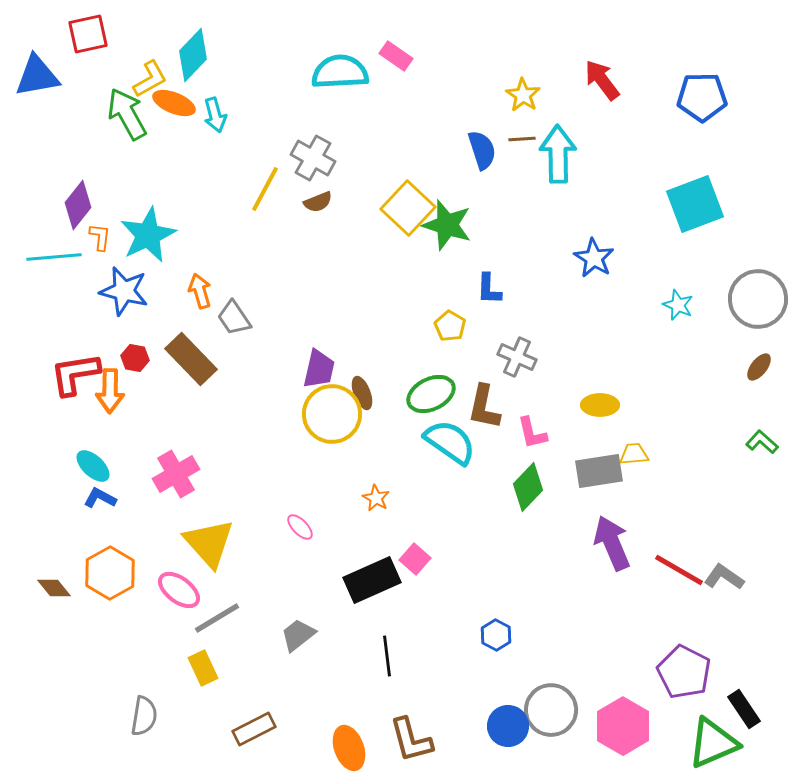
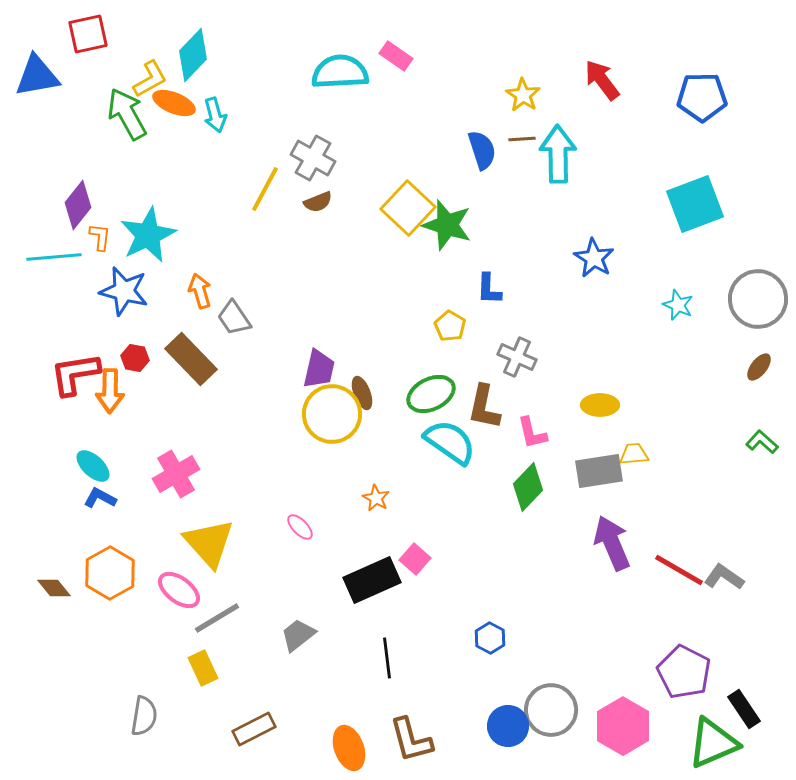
blue hexagon at (496, 635): moved 6 px left, 3 px down
black line at (387, 656): moved 2 px down
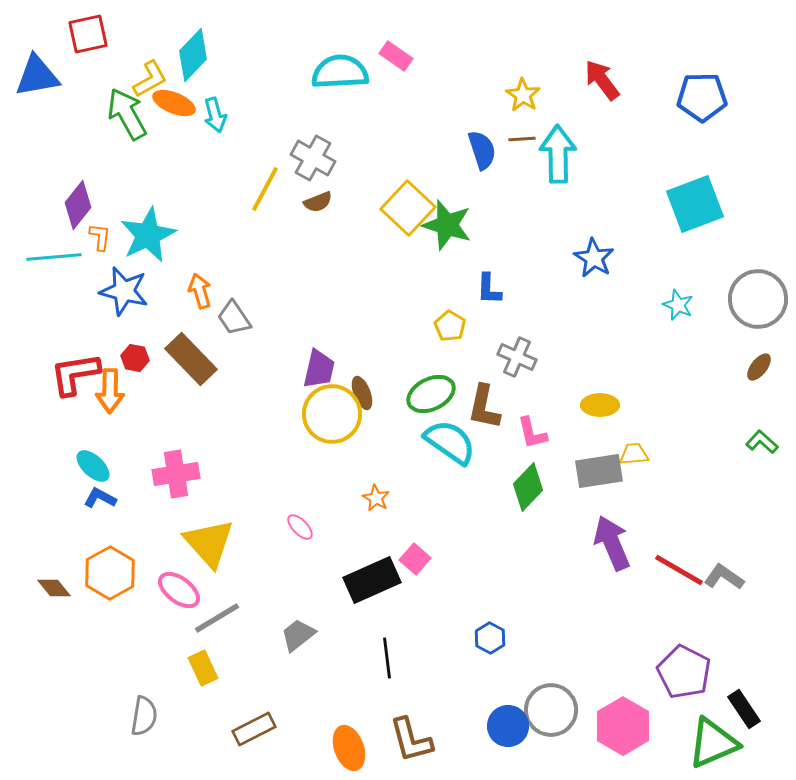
pink cross at (176, 474): rotated 21 degrees clockwise
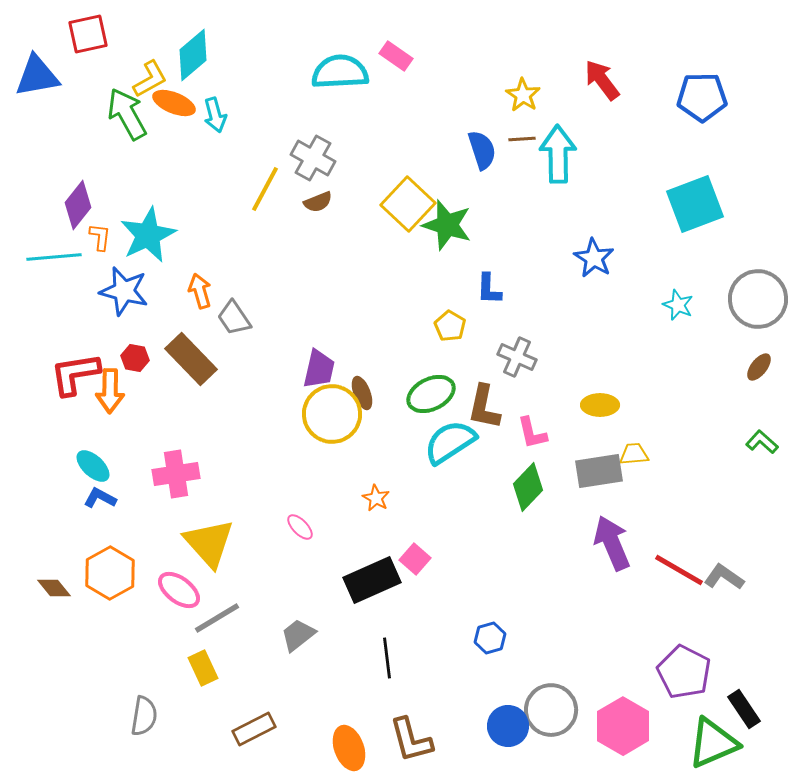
cyan diamond at (193, 55): rotated 6 degrees clockwise
yellow square at (408, 208): moved 4 px up
cyan semicircle at (450, 442): rotated 68 degrees counterclockwise
blue hexagon at (490, 638): rotated 16 degrees clockwise
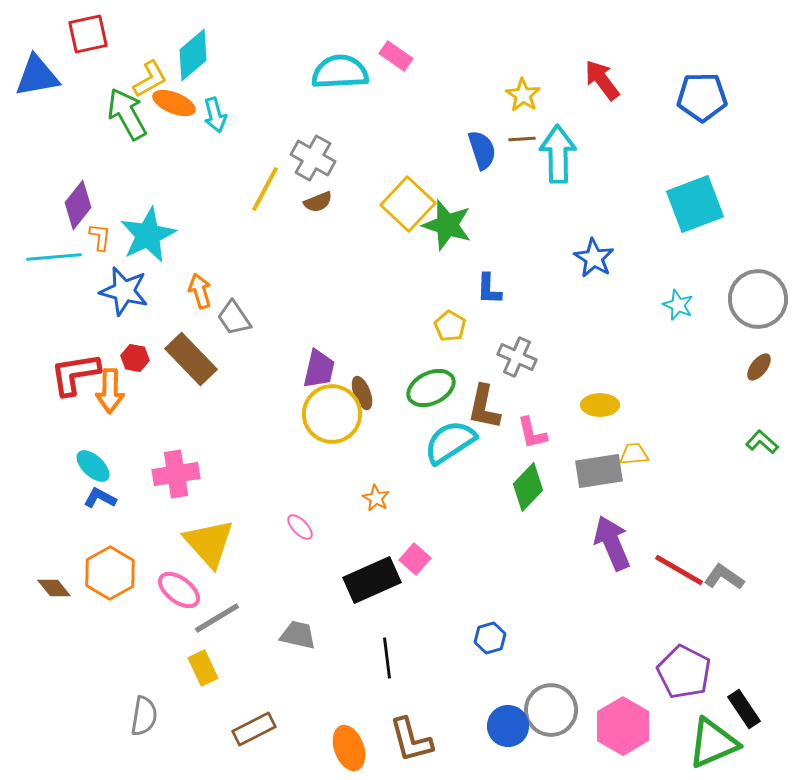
green ellipse at (431, 394): moved 6 px up
gray trapezoid at (298, 635): rotated 51 degrees clockwise
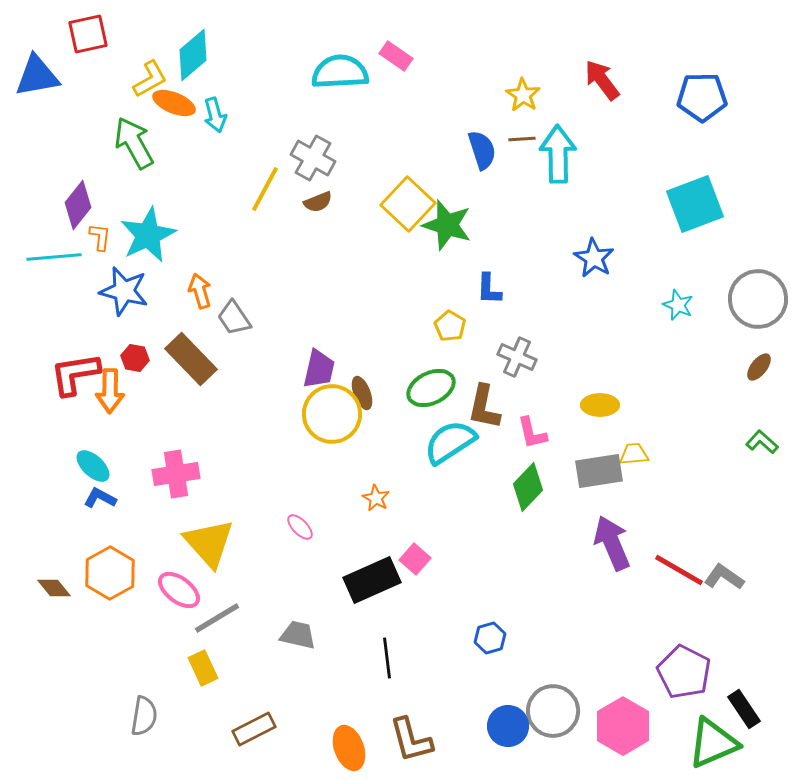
green arrow at (127, 114): moved 7 px right, 29 px down
gray circle at (551, 710): moved 2 px right, 1 px down
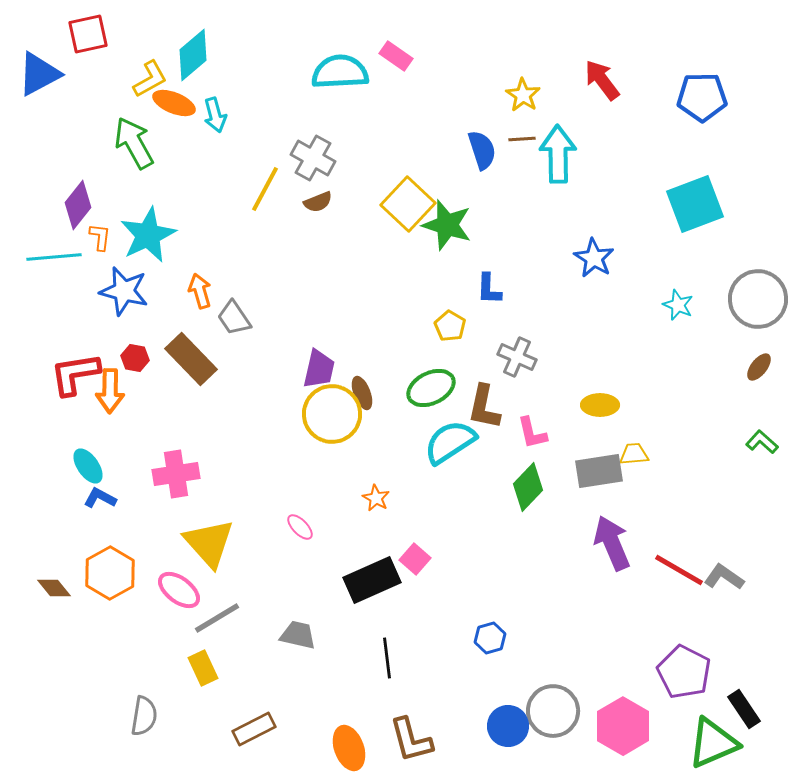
blue triangle at (37, 76): moved 2 px right, 2 px up; rotated 18 degrees counterclockwise
cyan ellipse at (93, 466): moved 5 px left; rotated 12 degrees clockwise
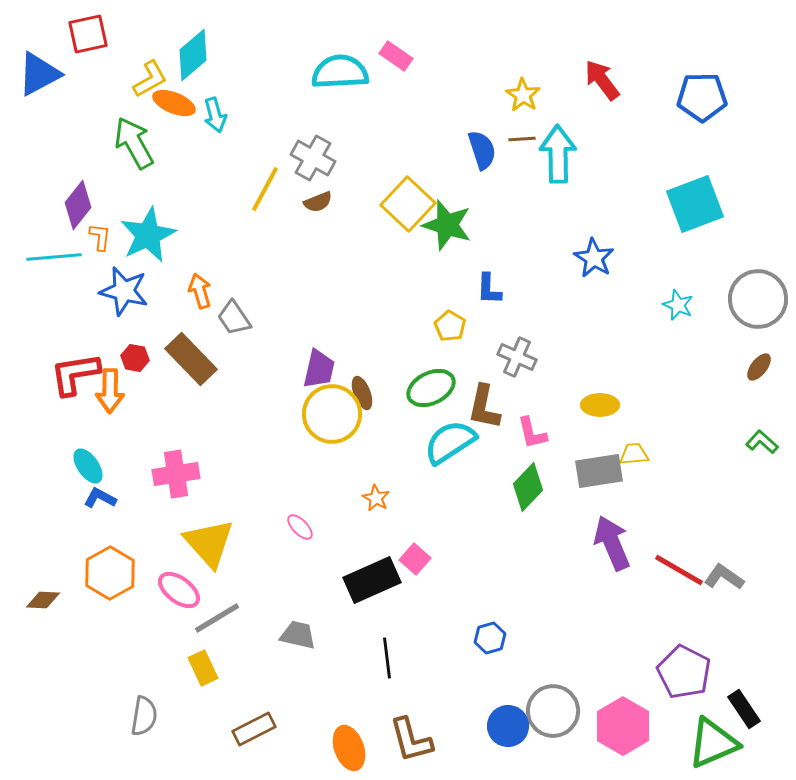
brown diamond at (54, 588): moved 11 px left, 12 px down; rotated 48 degrees counterclockwise
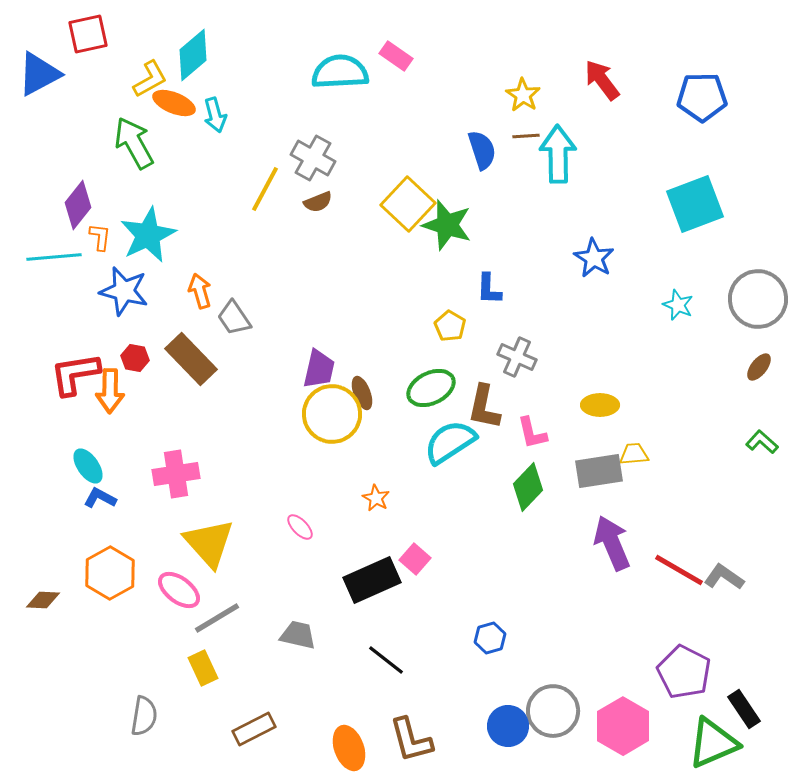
brown line at (522, 139): moved 4 px right, 3 px up
black line at (387, 658): moved 1 px left, 2 px down; rotated 45 degrees counterclockwise
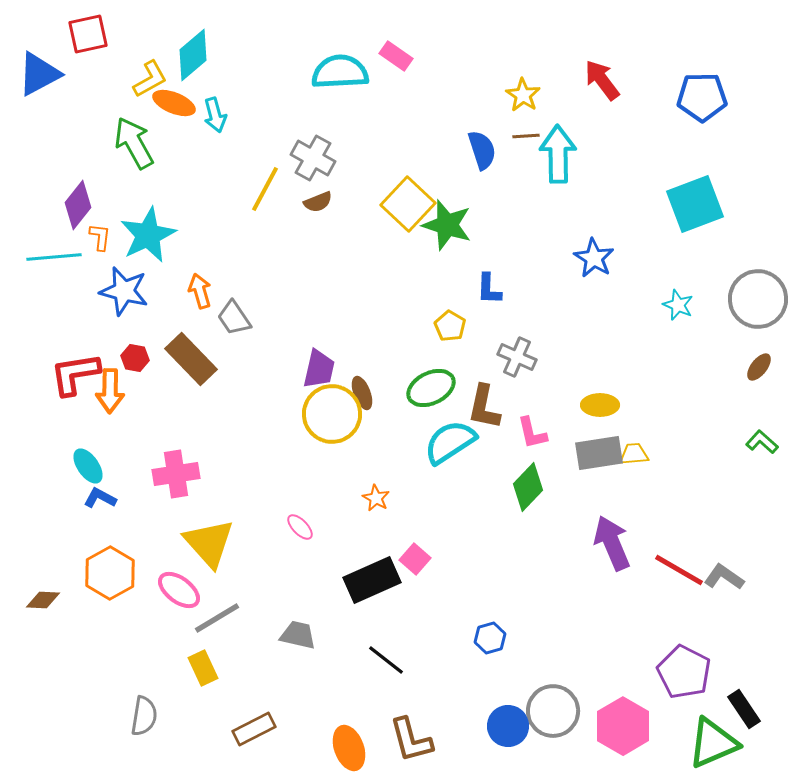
gray rectangle at (599, 471): moved 18 px up
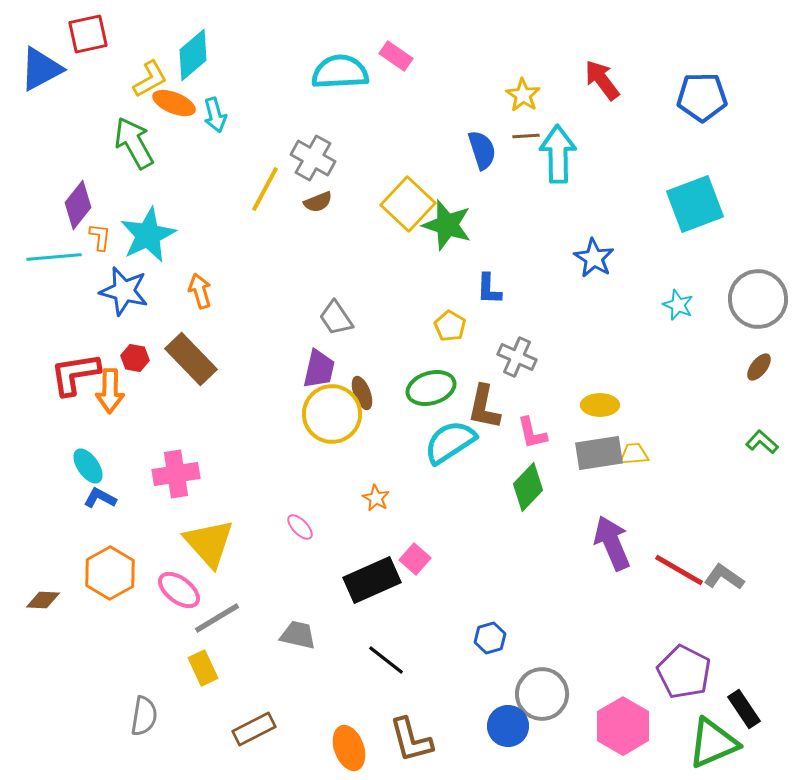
blue triangle at (39, 74): moved 2 px right, 5 px up
gray trapezoid at (234, 318): moved 102 px right
green ellipse at (431, 388): rotated 9 degrees clockwise
gray circle at (553, 711): moved 11 px left, 17 px up
